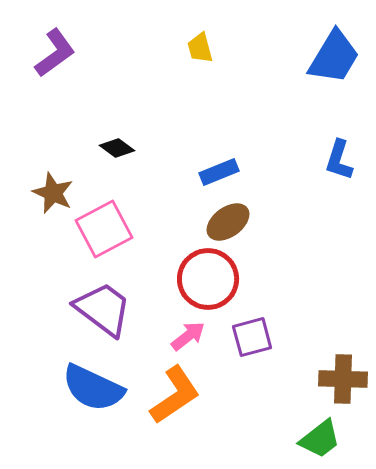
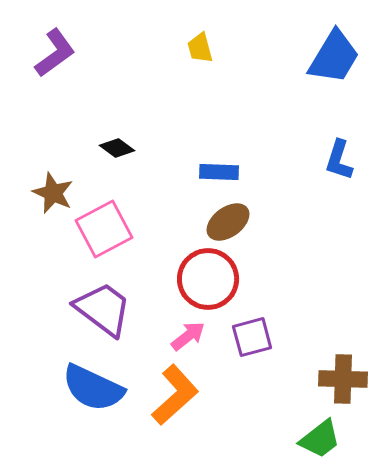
blue rectangle: rotated 24 degrees clockwise
orange L-shape: rotated 8 degrees counterclockwise
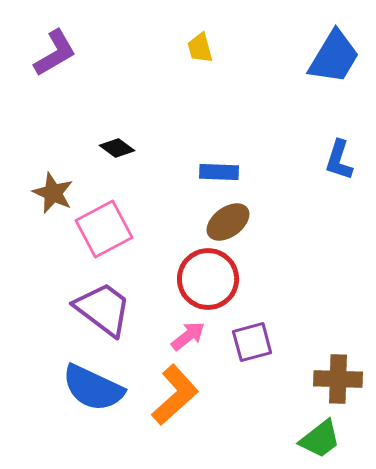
purple L-shape: rotated 6 degrees clockwise
purple square: moved 5 px down
brown cross: moved 5 px left
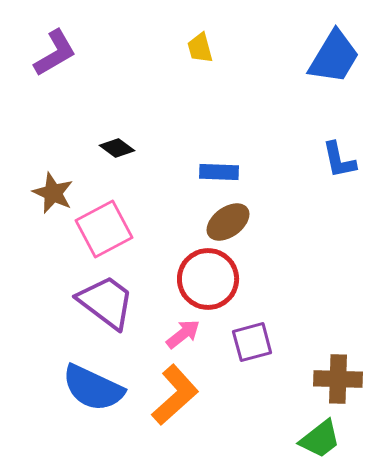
blue L-shape: rotated 30 degrees counterclockwise
purple trapezoid: moved 3 px right, 7 px up
pink arrow: moved 5 px left, 2 px up
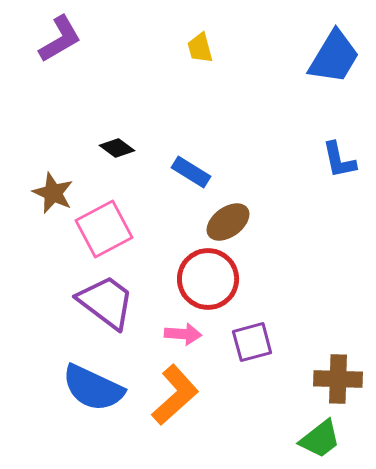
purple L-shape: moved 5 px right, 14 px up
blue rectangle: moved 28 px left; rotated 30 degrees clockwise
pink arrow: rotated 42 degrees clockwise
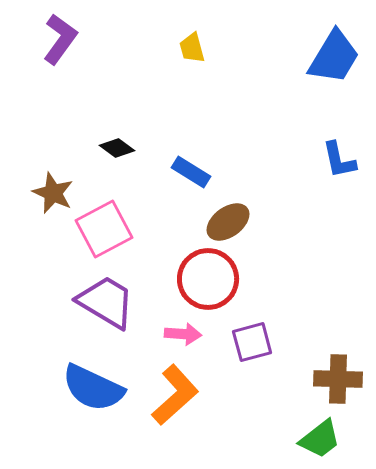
purple L-shape: rotated 24 degrees counterclockwise
yellow trapezoid: moved 8 px left
purple trapezoid: rotated 6 degrees counterclockwise
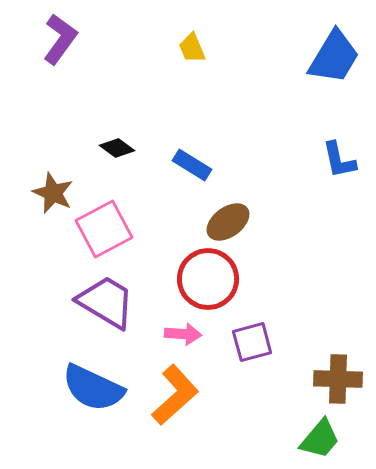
yellow trapezoid: rotated 8 degrees counterclockwise
blue rectangle: moved 1 px right, 7 px up
green trapezoid: rotated 12 degrees counterclockwise
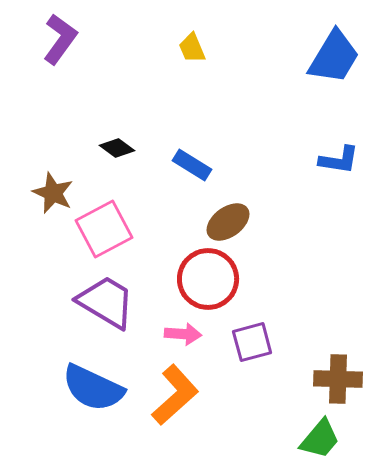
blue L-shape: rotated 69 degrees counterclockwise
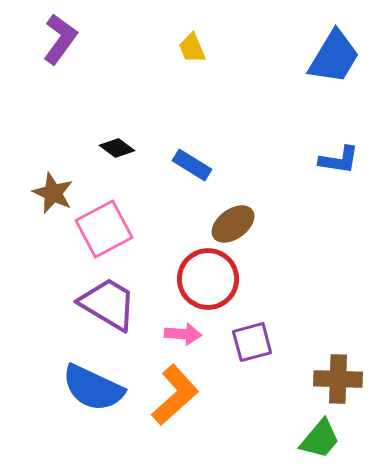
brown ellipse: moved 5 px right, 2 px down
purple trapezoid: moved 2 px right, 2 px down
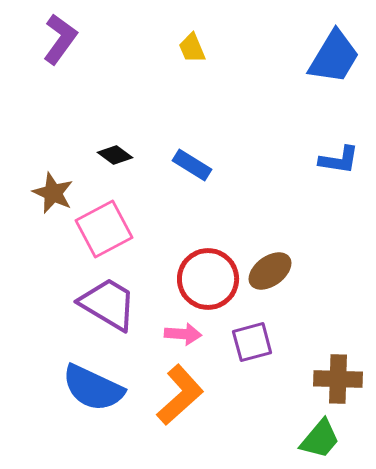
black diamond: moved 2 px left, 7 px down
brown ellipse: moved 37 px right, 47 px down
orange L-shape: moved 5 px right
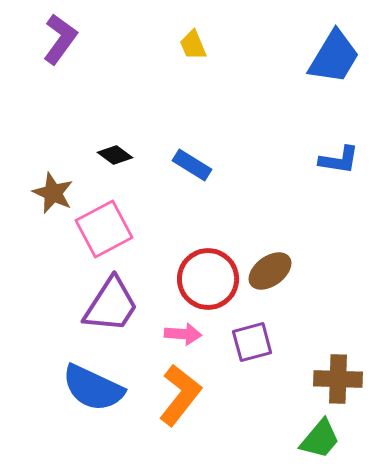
yellow trapezoid: moved 1 px right, 3 px up
purple trapezoid: moved 3 px right, 1 px down; rotated 92 degrees clockwise
orange L-shape: rotated 10 degrees counterclockwise
